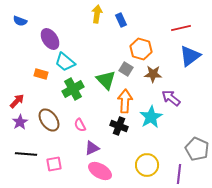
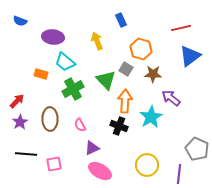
yellow arrow: moved 27 px down; rotated 30 degrees counterclockwise
purple ellipse: moved 3 px right, 2 px up; rotated 50 degrees counterclockwise
brown ellipse: moved 1 px right, 1 px up; rotated 35 degrees clockwise
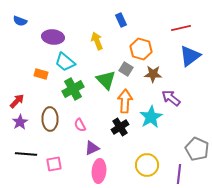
black cross: moved 1 px right, 1 px down; rotated 36 degrees clockwise
pink ellipse: moved 1 px left; rotated 65 degrees clockwise
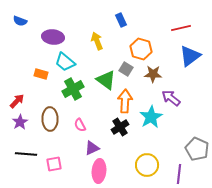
green triangle: rotated 10 degrees counterclockwise
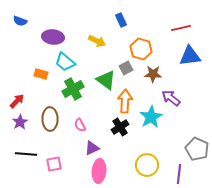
yellow arrow: rotated 138 degrees clockwise
blue triangle: rotated 30 degrees clockwise
gray square: moved 1 px up; rotated 32 degrees clockwise
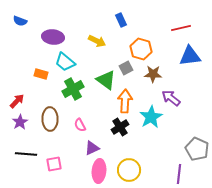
yellow circle: moved 18 px left, 5 px down
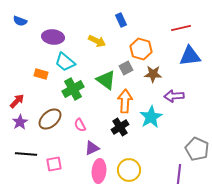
purple arrow: moved 3 px right, 2 px up; rotated 42 degrees counterclockwise
brown ellipse: rotated 50 degrees clockwise
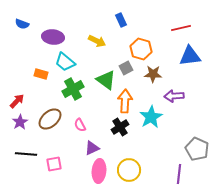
blue semicircle: moved 2 px right, 3 px down
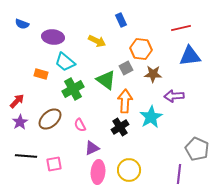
orange hexagon: rotated 10 degrees counterclockwise
black line: moved 2 px down
pink ellipse: moved 1 px left, 1 px down
